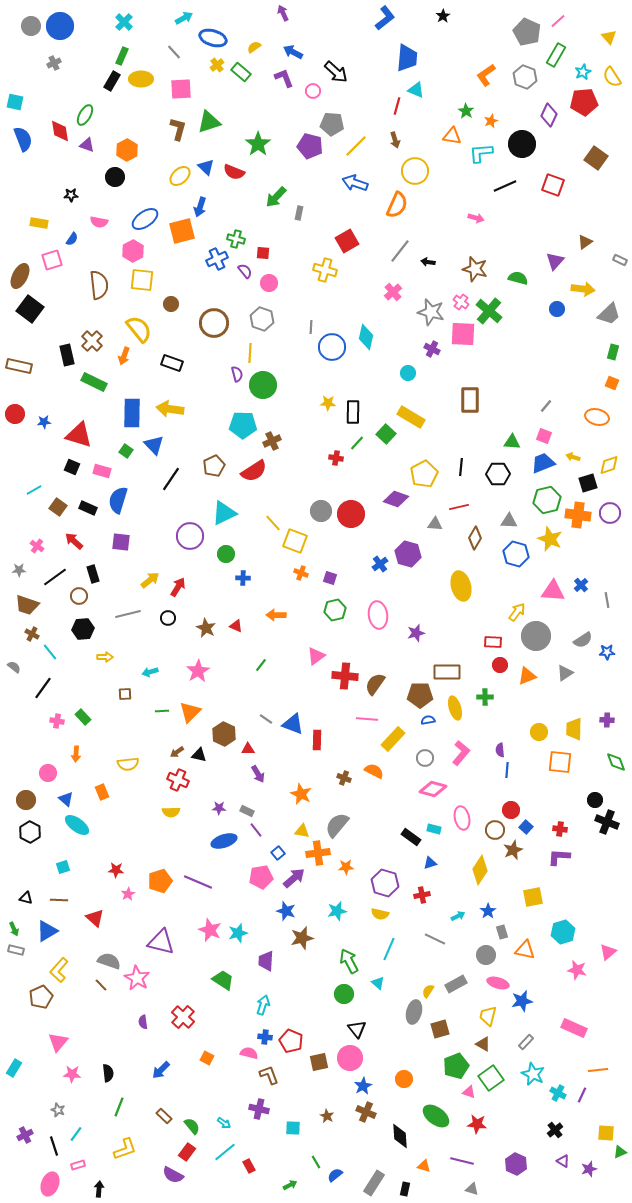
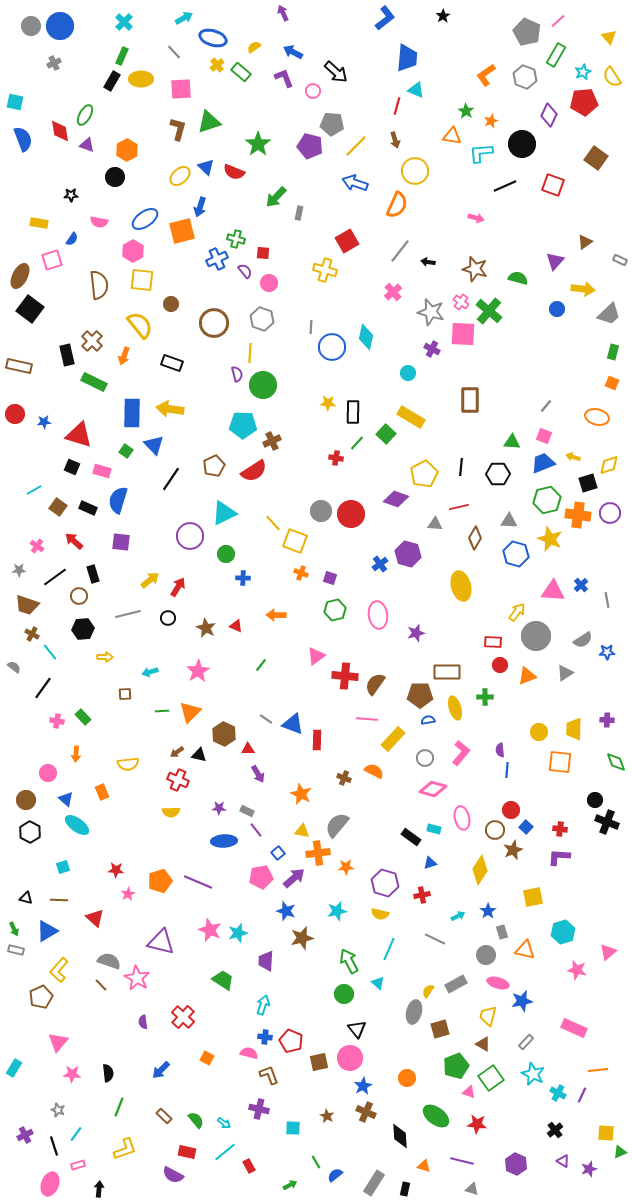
yellow semicircle at (139, 329): moved 1 px right, 4 px up
blue ellipse at (224, 841): rotated 15 degrees clockwise
orange circle at (404, 1079): moved 3 px right, 1 px up
green semicircle at (192, 1126): moved 4 px right, 6 px up
red rectangle at (187, 1152): rotated 66 degrees clockwise
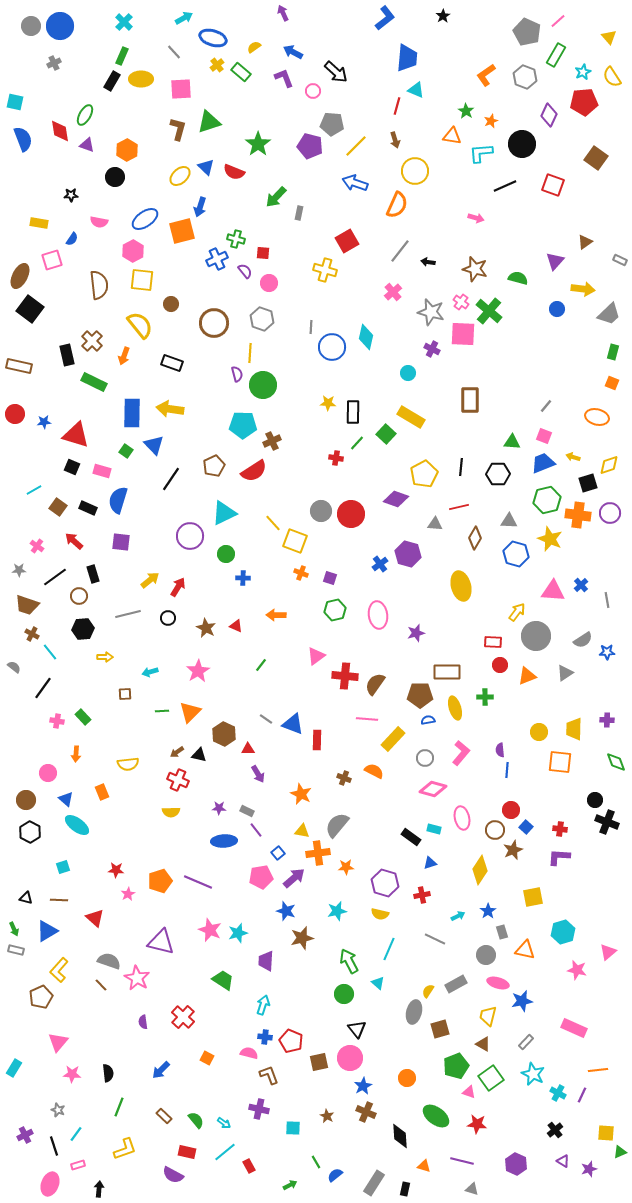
red triangle at (79, 435): moved 3 px left
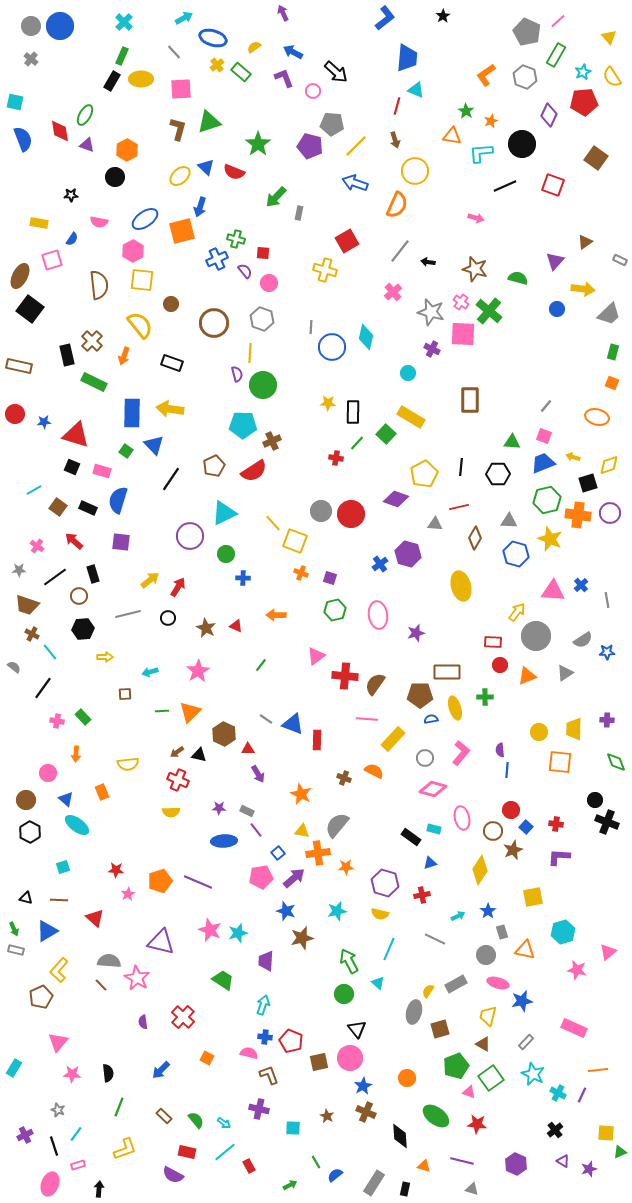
gray cross at (54, 63): moved 23 px left, 4 px up; rotated 24 degrees counterclockwise
blue semicircle at (428, 720): moved 3 px right, 1 px up
red cross at (560, 829): moved 4 px left, 5 px up
brown circle at (495, 830): moved 2 px left, 1 px down
gray semicircle at (109, 961): rotated 15 degrees counterclockwise
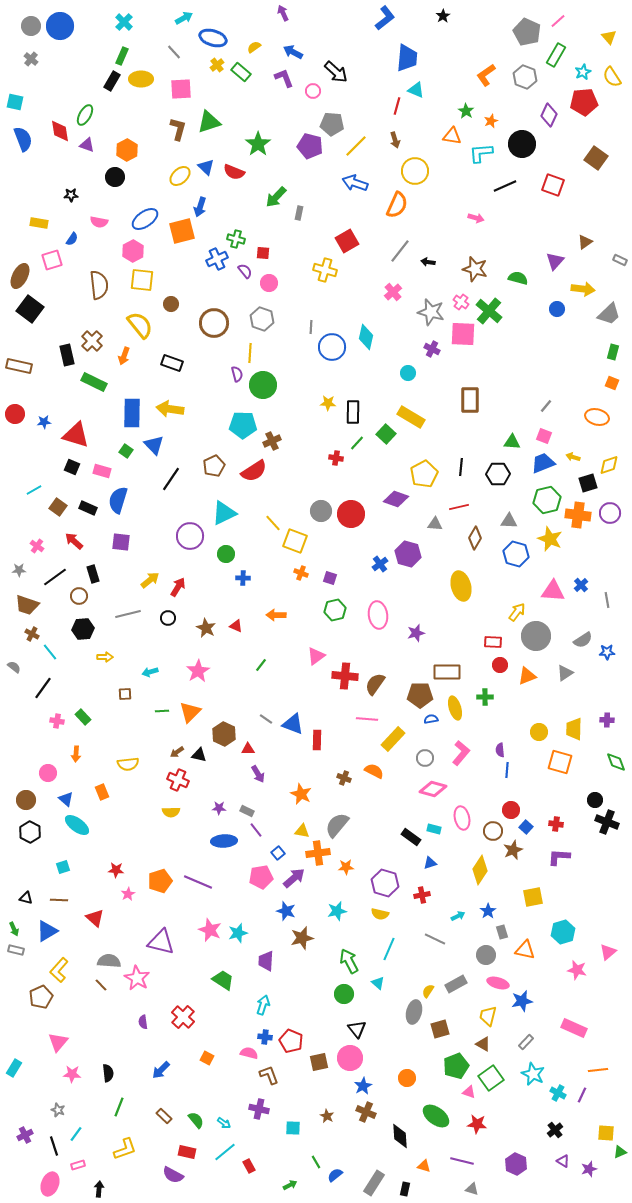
orange square at (560, 762): rotated 10 degrees clockwise
